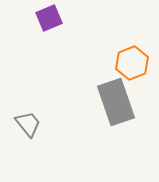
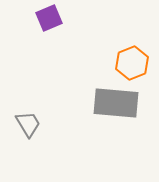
gray rectangle: moved 1 px down; rotated 66 degrees counterclockwise
gray trapezoid: rotated 8 degrees clockwise
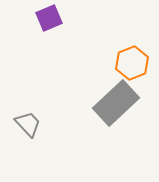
gray rectangle: rotated 48 degrees counterclockwise
gray trapezoid: rotated 12 degrees counterclockwise
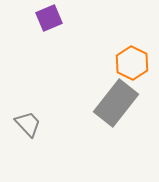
orange hexagon: rotated 12 degrees counterclockwise
gray rectangle: rotated 9 degrees counterclockwise
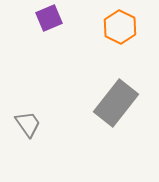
orange hexagon: moved 12 px left, 36 px up
gray trapezoid: rotated 8 degrees clockwise
